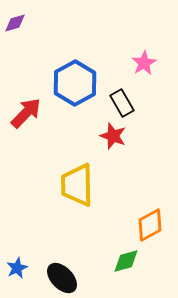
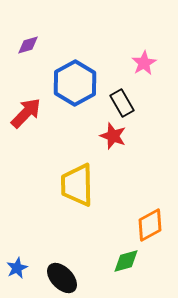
purple diamond: moved 13 px right, 22 px down
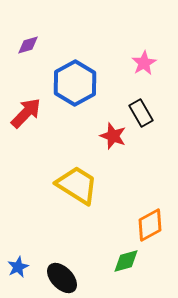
black rectangle: moved 19 px right, 10 px down
yellow trapezoid: rotated 123 degrees clockwise
blue star: moved 1 px right, 1 px up
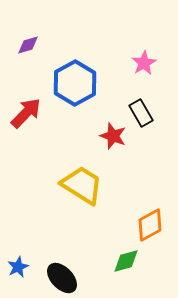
yellow trapezoid: moved 5 px right
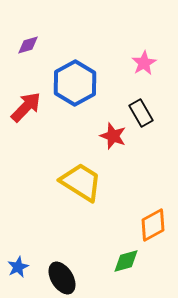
red arrow: moved 6 px up
yellow trapezoid: moved 1 px left, 3 px up
orange diamond: moved 3 px right
black ellipse: rotated 12 degrees clockwise
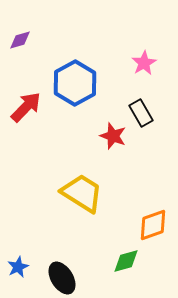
purple diamond: moved 8 px left, 5 px up
yellow trapezoid: moved 1 px right, 11 px down
orange diamond: rotated 8 degrees clockwise
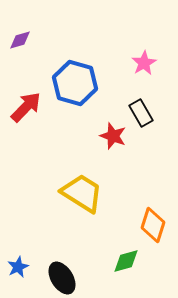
blue hexagon: rotated 15 degrees counterclockwise
orange diamond: rotated 52 degrees counterclockwise
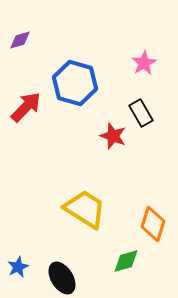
yellow trapezoid: moved 3 px right, 16 px down
orange diamond: moved 1 px up
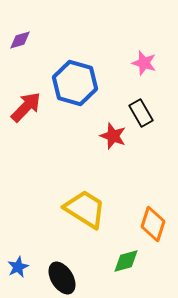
pink star: rotated 25 degrees counterclockwise
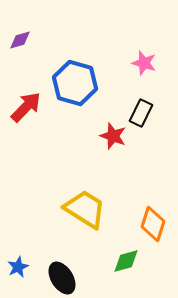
black rectangle: rotated 56 degrees clockwise
